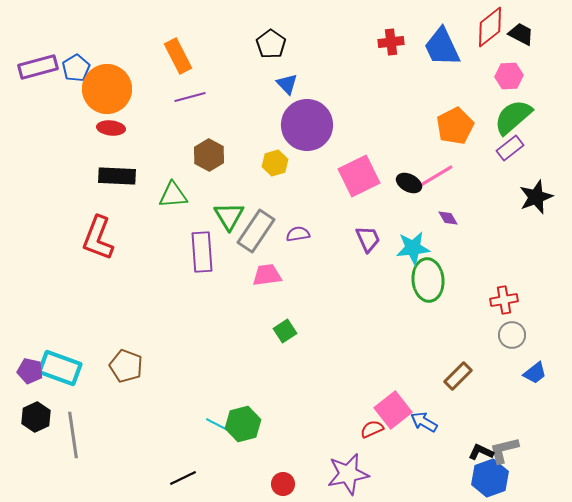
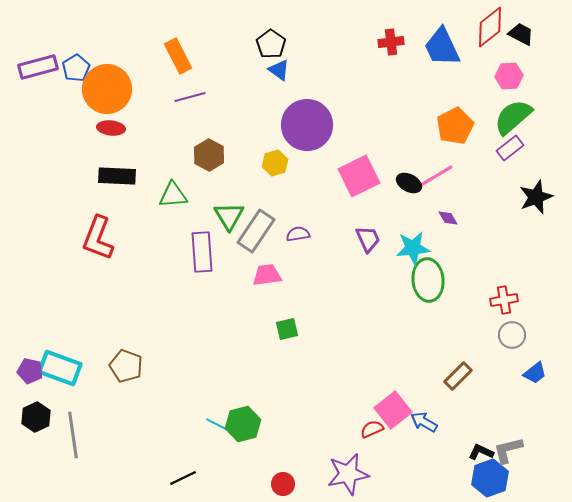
blue triangle at (287, 84): moved 8 px left, 14 px up; rotated 10 degrees counterclockwise
green square at (285, 331): moved 2 px right, 2 px up; rotated 20 degrees clockwise
gray L-shape at (504, 450): moved 4 px right
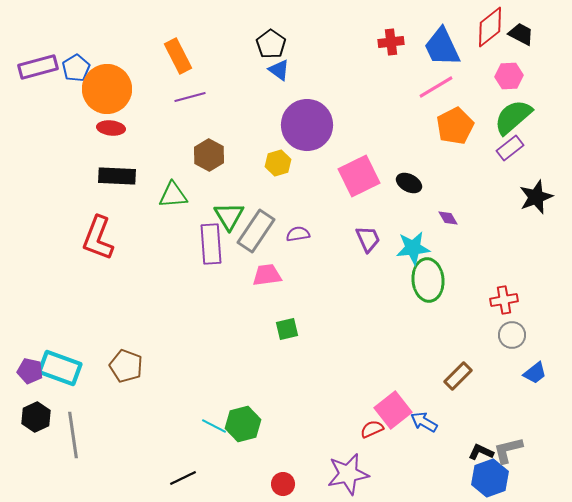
yellow hexagon at (275, 163): moved 3 px right
pink line at (436, 176): moved 89 px up
purple rectangle at (202, 252): moved 9 px right, 8 px up
cyan line at (218, 425): moved 4 px left, 1 px down
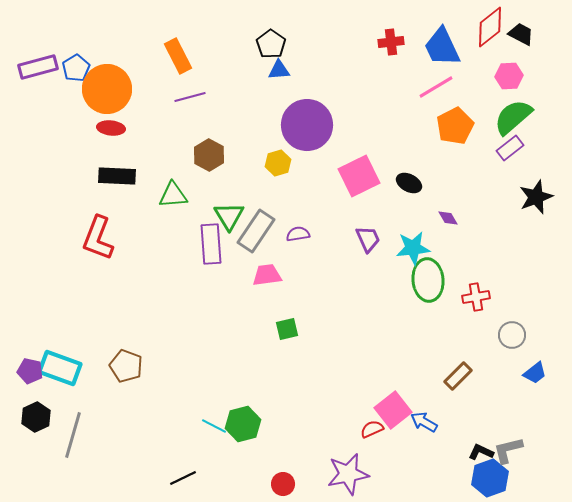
blue triangle at (279, 70): rotated 40 degrees counterclockwise
red cross at (504, 300): moved 28 px left, 3 px up
gray line at (73, 435): rotated 24 degrees clockwise
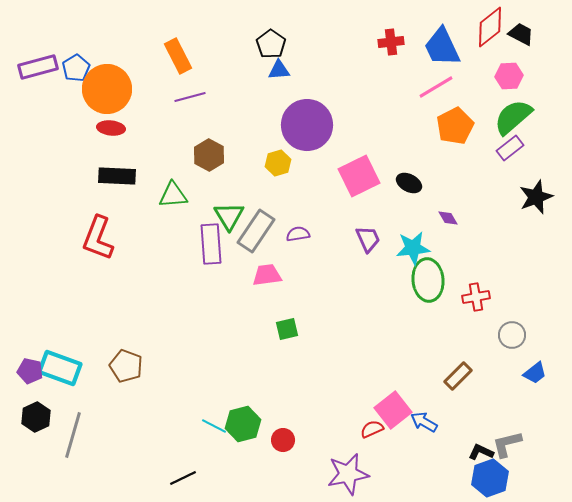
gray L-shape at (508, 450): moved 1 px left, 6 px up
red circle at (283, 484): moved 44 px up
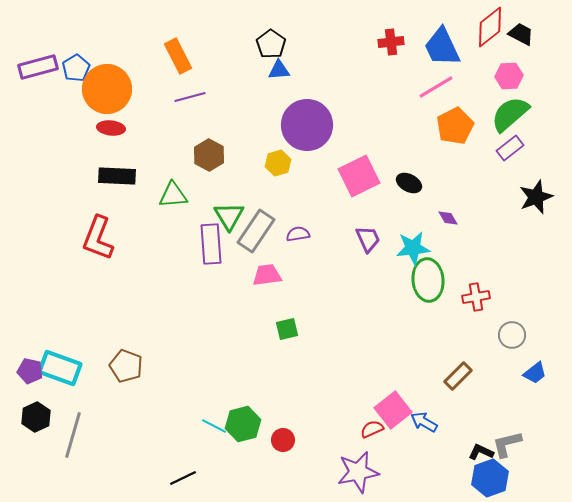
green semicircle at (513, 117): moved 3 px left, 3 px up
purple star at (348, 474): moved 10 px right, 2 px up
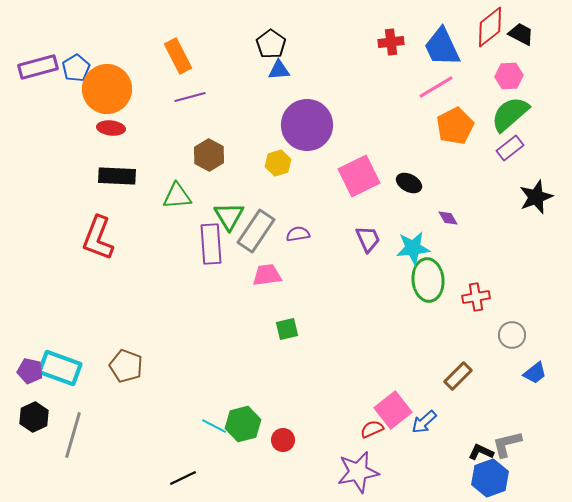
green triangle at (173, 195): moved 4 px right, 1 px down
black hexagon at (36, 417): moved 2 px left
blue arrow at (424, 422): rotated 72 degrees counterclockwise
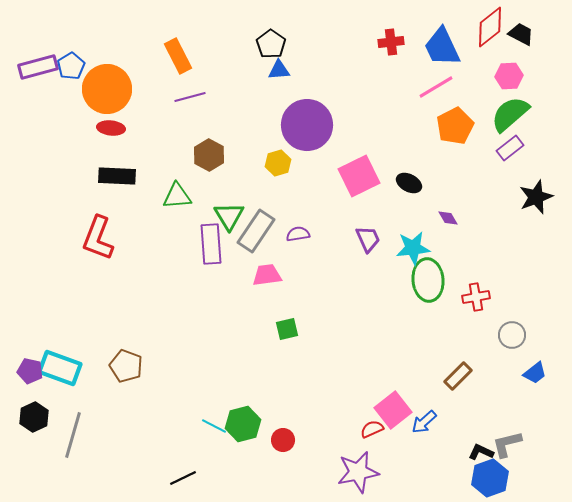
blue pentagon at (76, 68): moved 5 px left, 2 px up
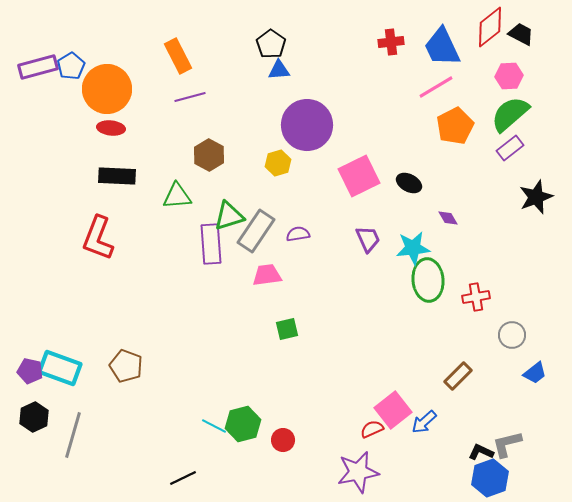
green triangle at (229, 216): rotated 44 degrees clockwise
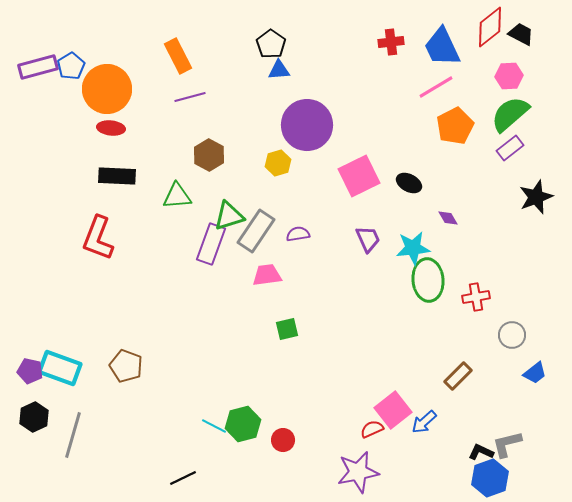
purple rectangle at (211, 244): rotated 24 degrees clockwise
